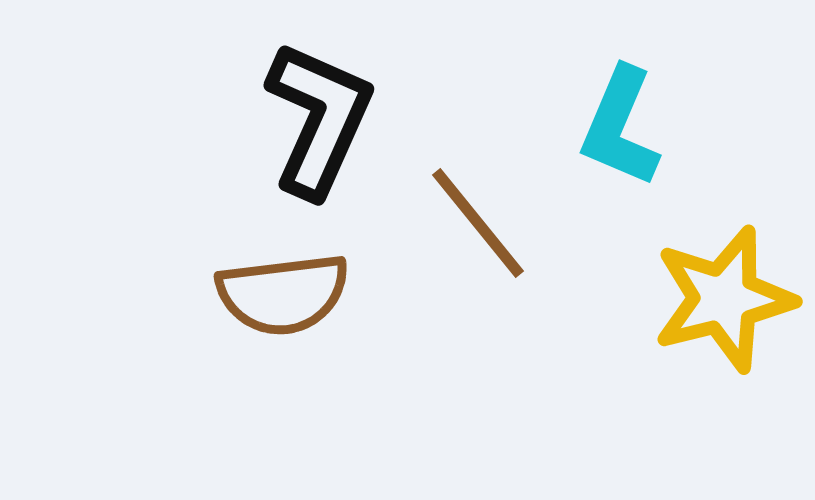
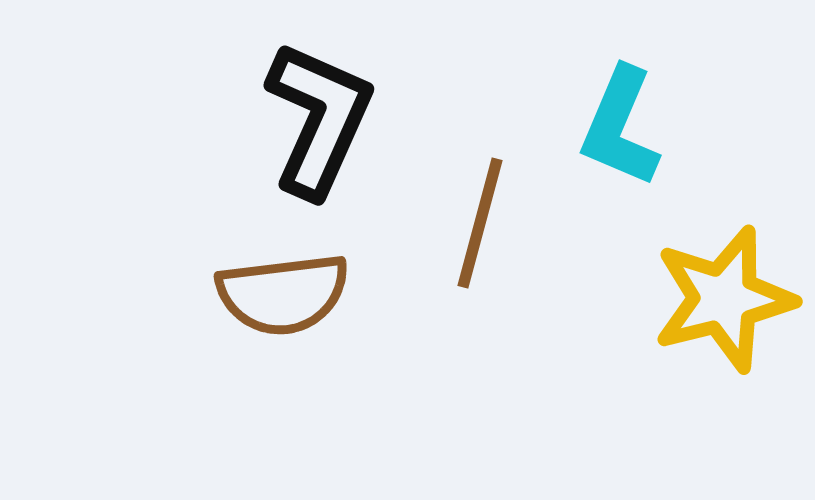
brown line: moved 2 px right; rotated 54 degrees clockwise
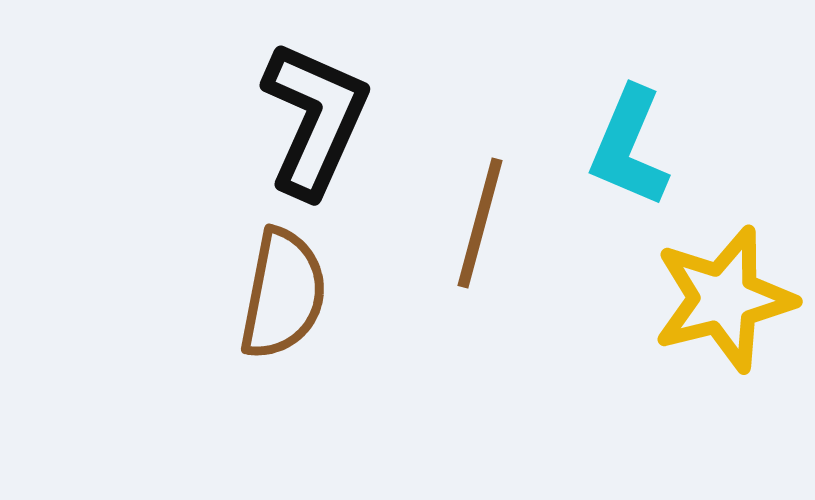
black L-shape: moved 4 px left
cyan L-shape: moved 9 px right, 20 px down
brown semicircle: rotated 72 degrees counterclockwise
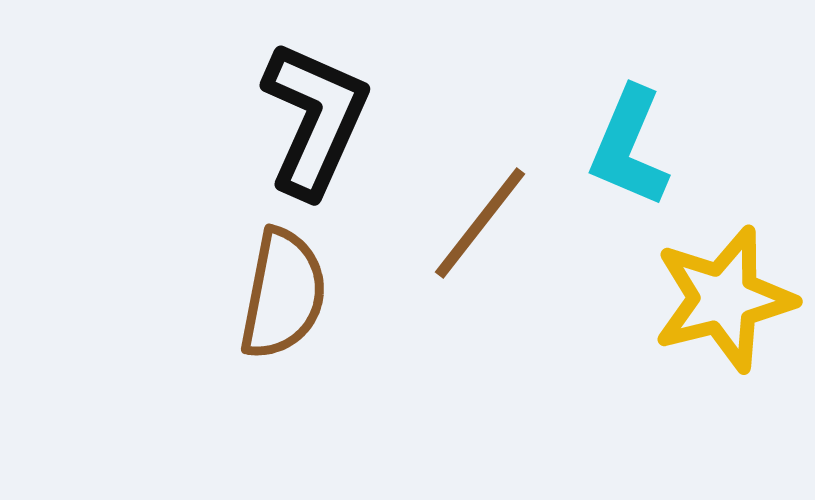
brown line: rotated 23 degrees clockwise
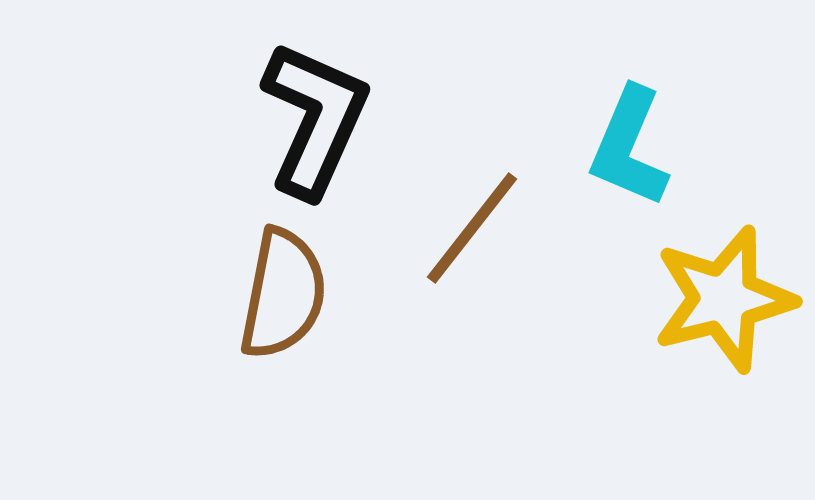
brown line: moved 8 px left, 5 px down
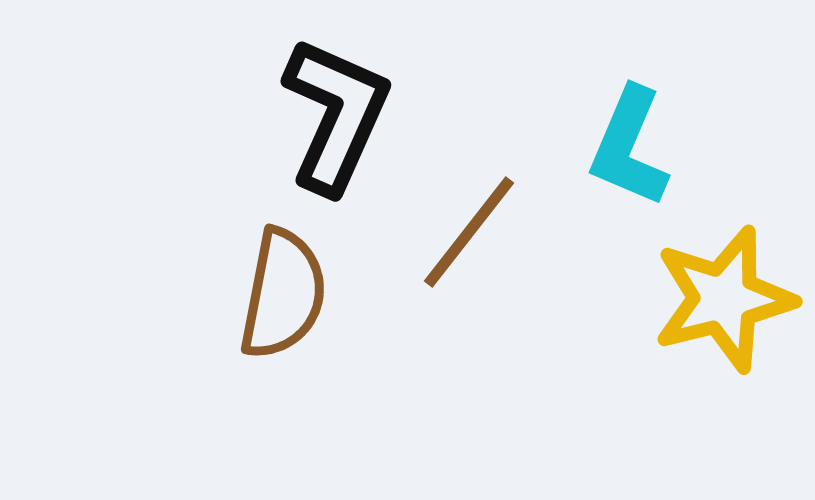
black L-shape: moved 21 px right, 4 px up
brown line: moved 3 px left, 4 px down
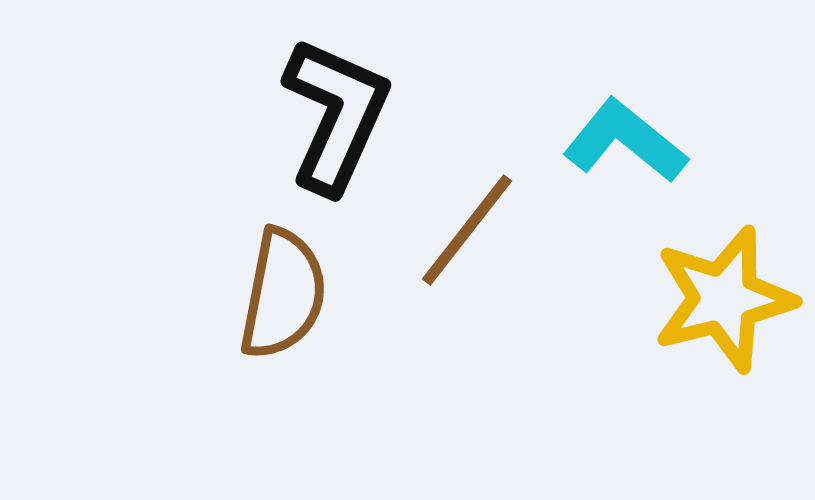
cyan L-shape: moved 4 px left, 6 px up; rotated 106 degrees clockwise
brown line: moved 2 px left, 2 px up
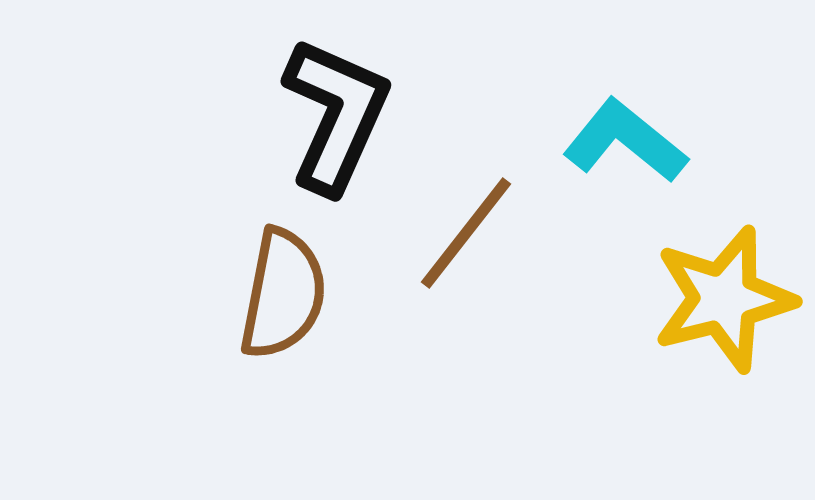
brown line: moved 1 px left, 3 px down
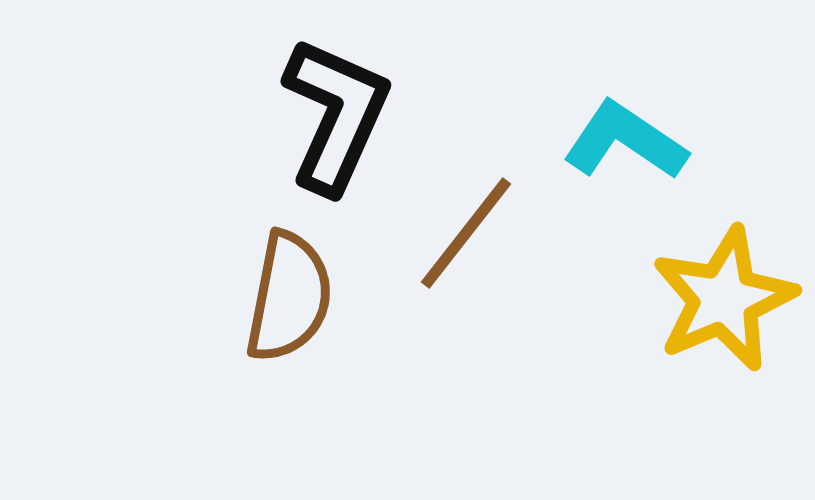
cyan L-shape: rotated 5 degrees counterclockwise
brown semicircle: moved 6 px right, 3 px down
yellow star: rotated 9 degrees counterclockwise
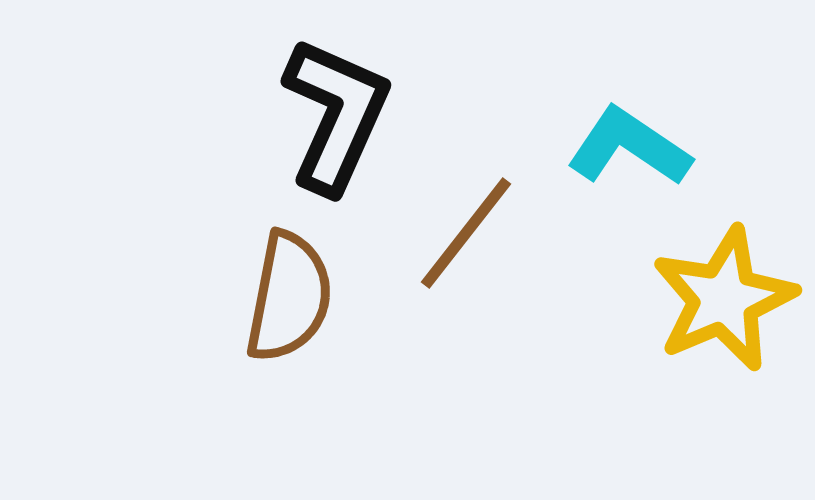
cyan L-shape: moved 4 px right, 6 px down
